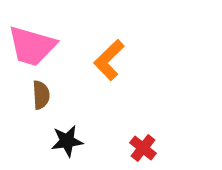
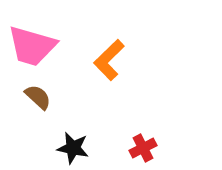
brown semicircle: moved 3 px left, 2 px down; rotated 44 degrees counterclockwise
black star: moved 6 px right, 7 px down; rotated 20 degrees clockwise
red cross: rotated 24 degrees clockwise
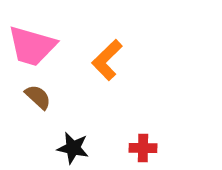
orange L-shape: moved 2 px left
red cross: rotated 28 degrees clockwise
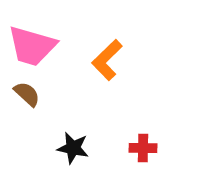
brown semicircle: moved 11 px left, 3 px up
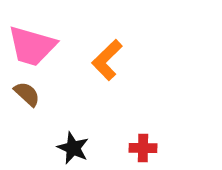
black star: rotated 12 degrees clockwise
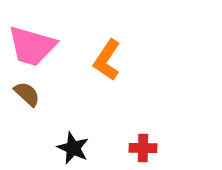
orange L-shape: rotated 12 degrees counterclockwise
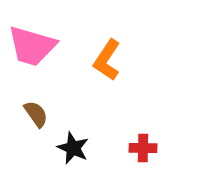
brown semicircle: moved 9 px right, 20 px down; rotated 12 degrees clockwise
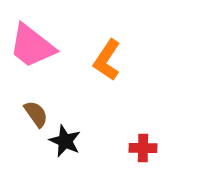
pink trapezoid: rotated 22 degrees clockwise
black star: moved 8 px left, 7 px up
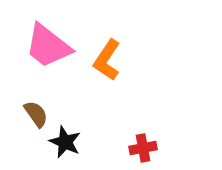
pink trapezoid: moved 16 px right
black star: moved 1 px down
red cross: rotated 12 degrees counterclockwise
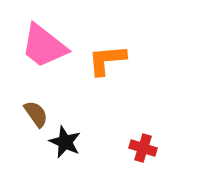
pink trapezoid: moved 4 px left
orange L-shape: rotated 51 degrees clockwise
red cross: rotated 28 degrees clockwise
